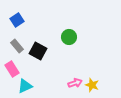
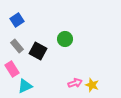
green circle: moved 4 px left, 2 px down
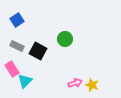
gray rectangle: rotated 24 degrees counterclockwise
cyan triangle: moved 5 px up; rotated 21 degrees counterclockwise
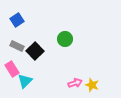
black square: moved 3 px left; rotated 18 degrees clockwise
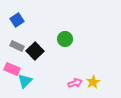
pink rectangle: rotated 35 degrees counterclockwise
yellow star: moved 1 px right, 3 px up; rotated 24 degrees clockwise
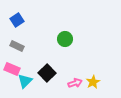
black square: moved 12 px right, 22 px down
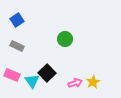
pink rectangle: moved 6 px down
cyan triangle: moved 7 px right; rotated 21 degrees counterclockwise
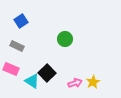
blue square: moved 4 px right, 1 px down
pink rectangle: moved 1 px left, 6 px up
cyan triangle: rotated 21 degrees counterclockwise
